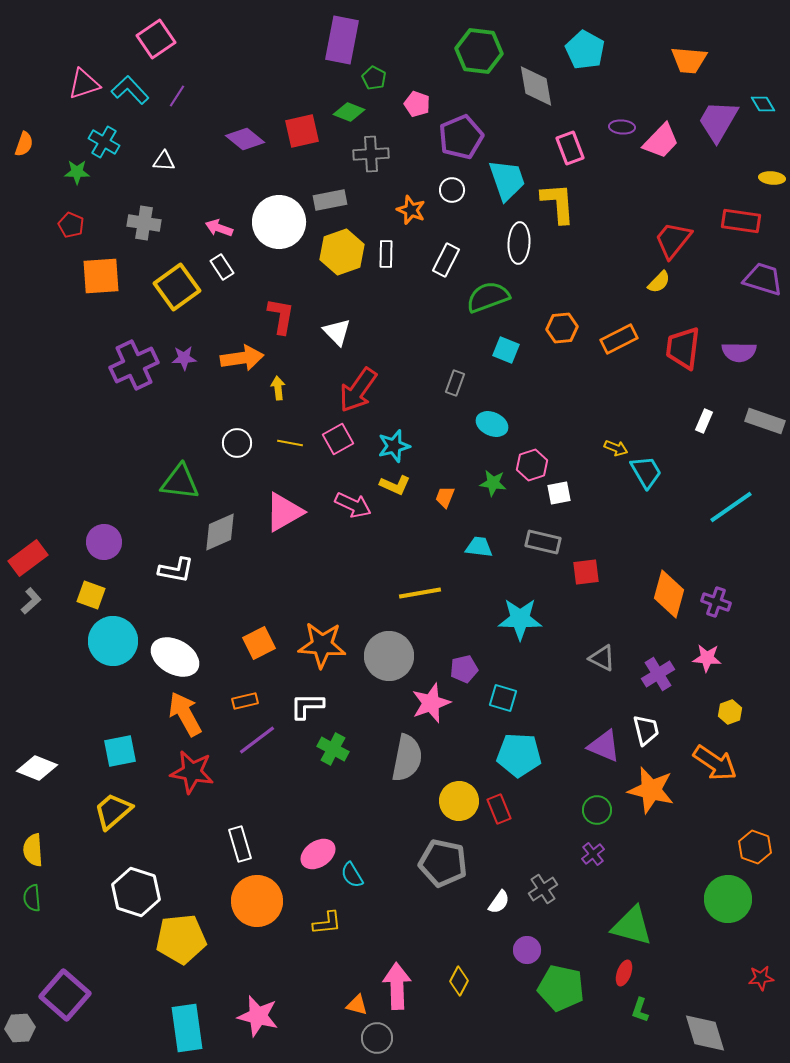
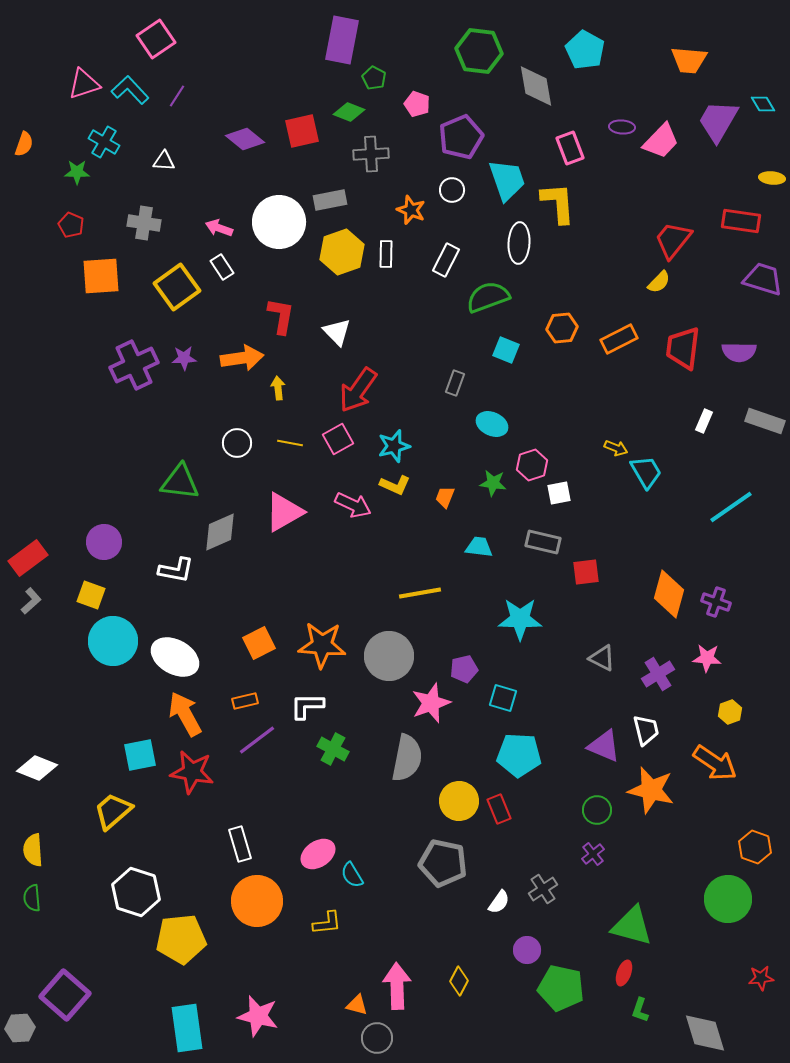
cyan square at (120, 751): moved 20 px right, 4 px down
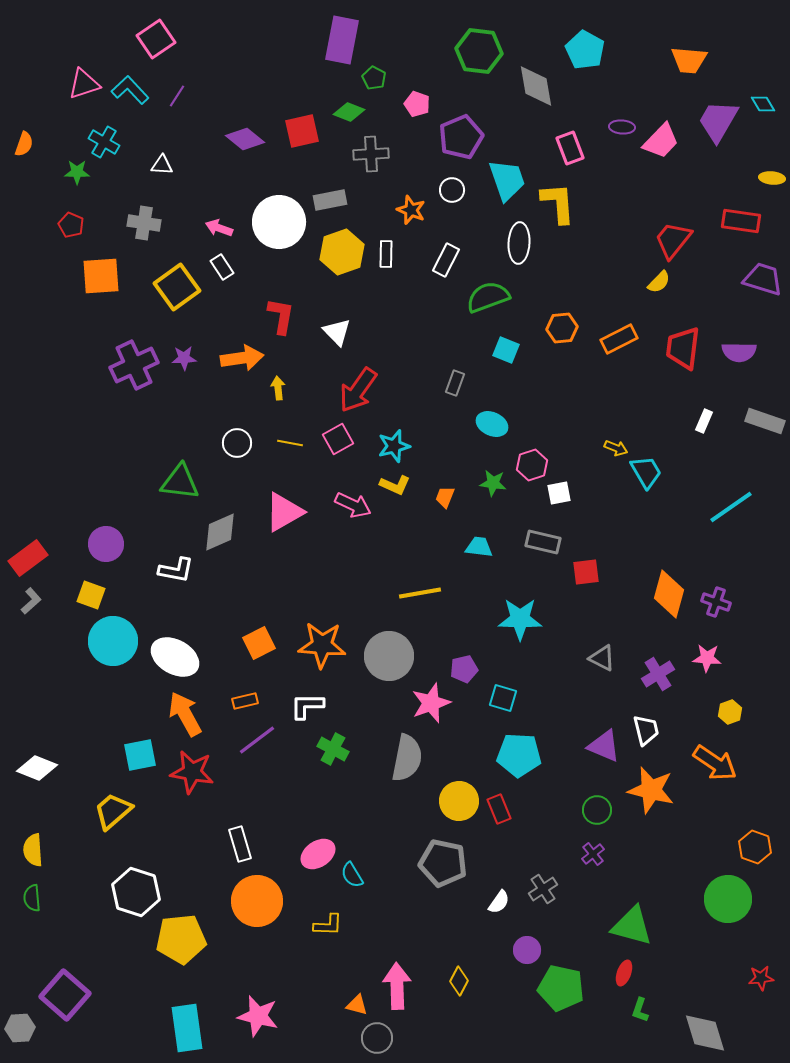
white triangle at (164, 161): moved 2 px left, 4 px down
purple circle at (104, 542): moved 2 px right, 2 px down
yellow L-shape at (327, 923): moved 1 px right, 2 px down; rotated 8 degrees clockwise
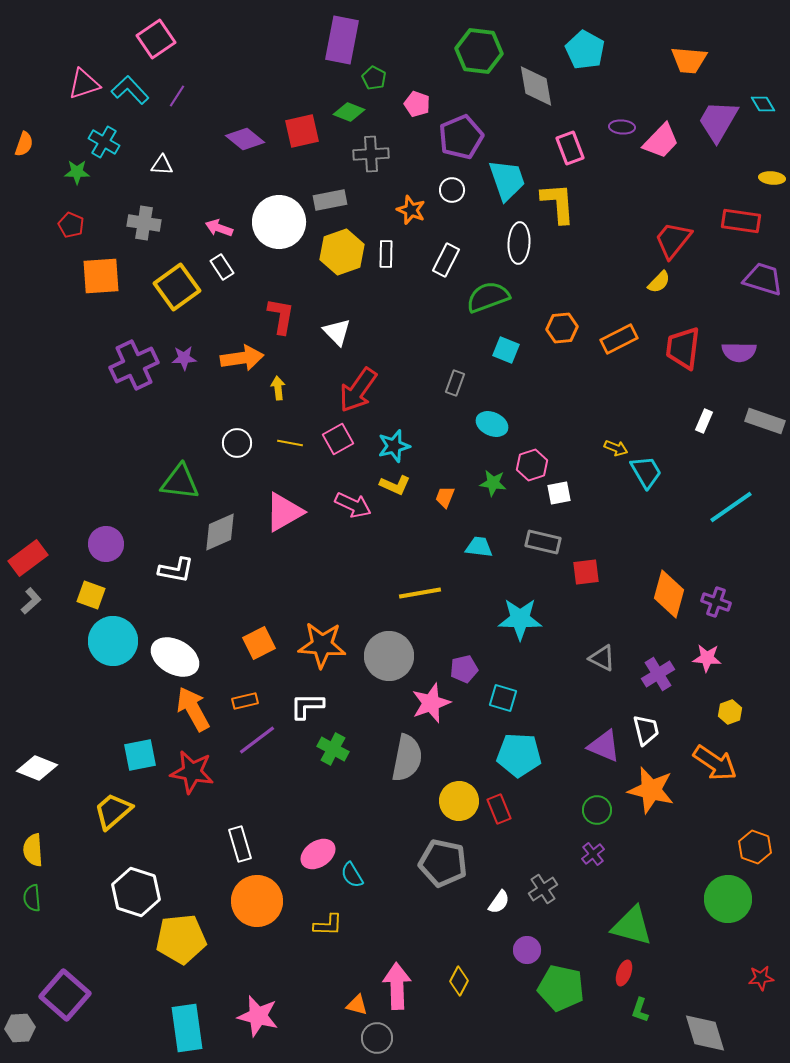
orange arrow at (185, 714): moved 8 px right, 5 px up
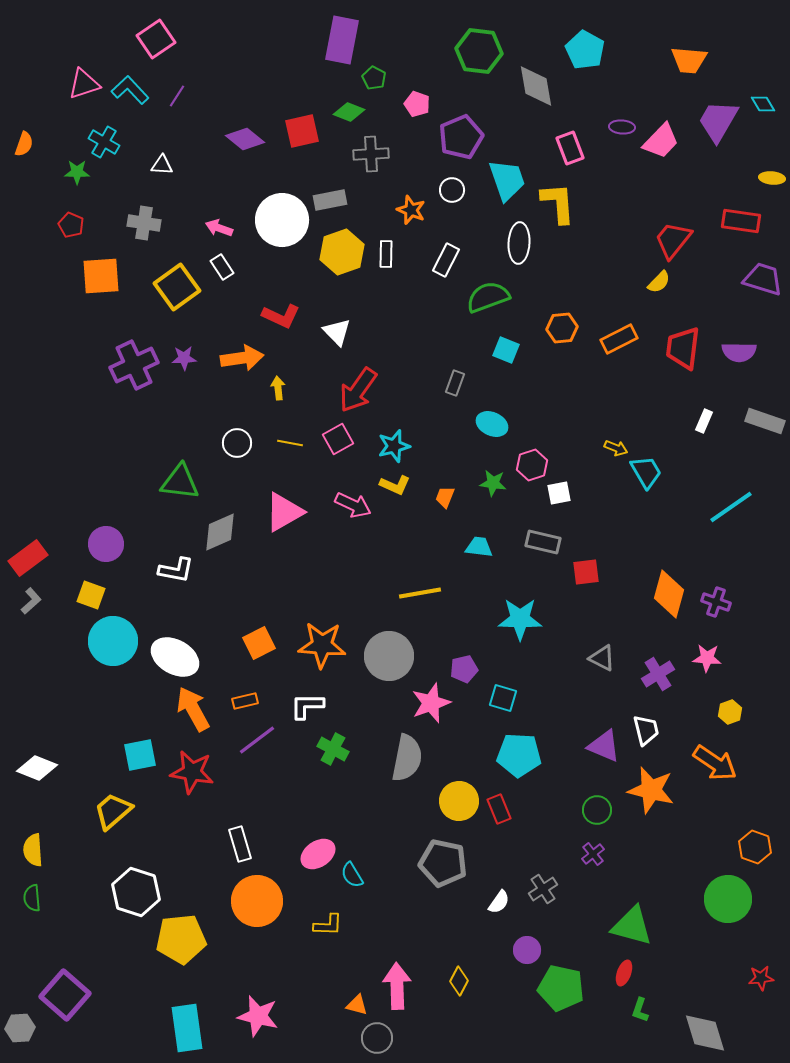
white circle at (279, 222): moved 3 px right, 2 px up
red L-shape at (281, 316): rotated 105 degrees clockwise
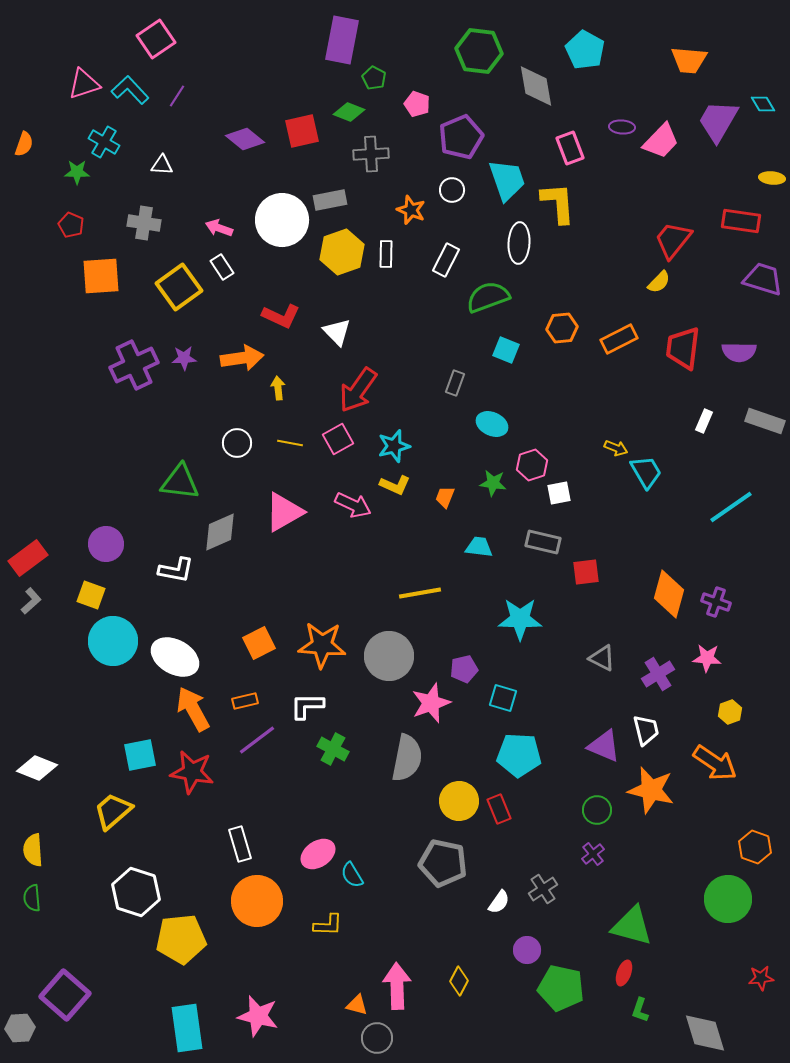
yellow square at (177, 287): moved 2 px right
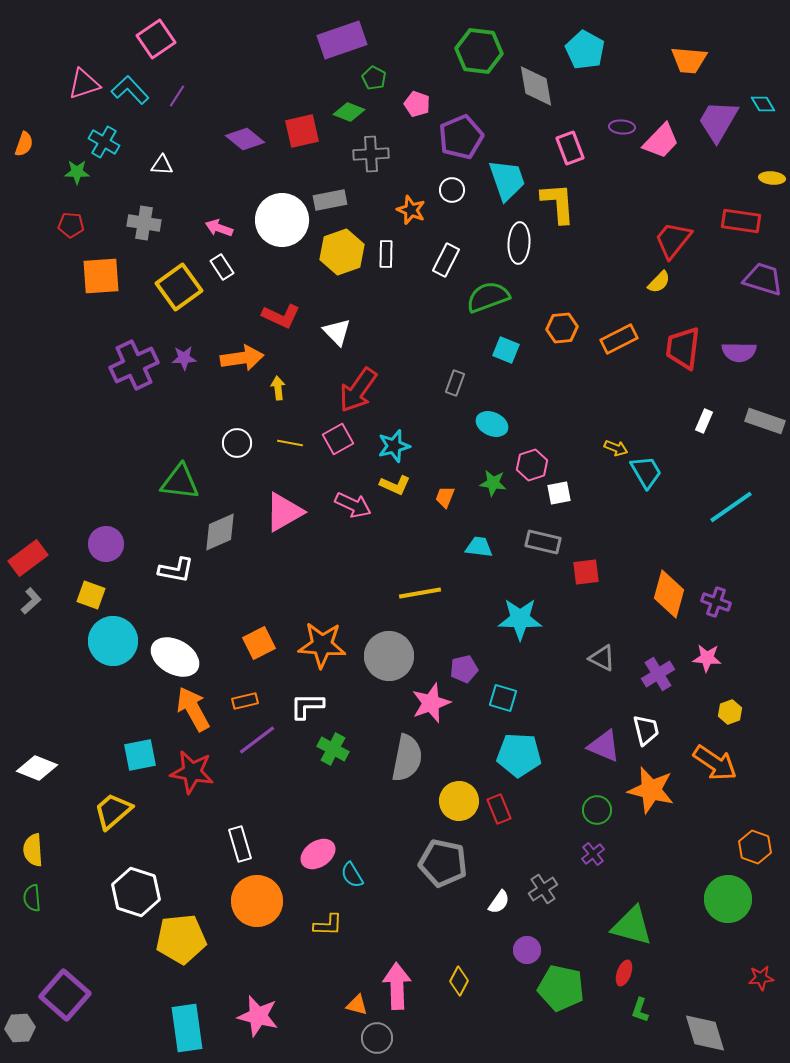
purple rectangle at (342, 40): rotated 60 degrees clockwise
red pentagon at (71, 225): rotated 20 degrees counterclockwise
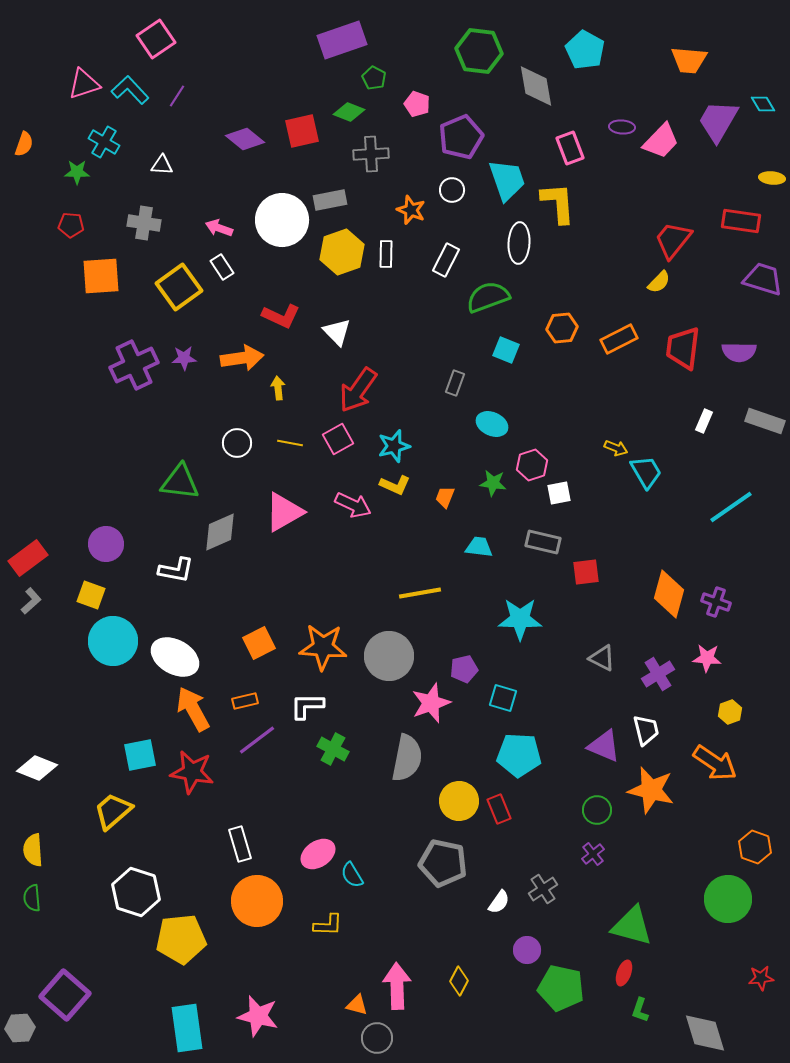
orange star at (322, 645): moved 1 px right, 2 px down
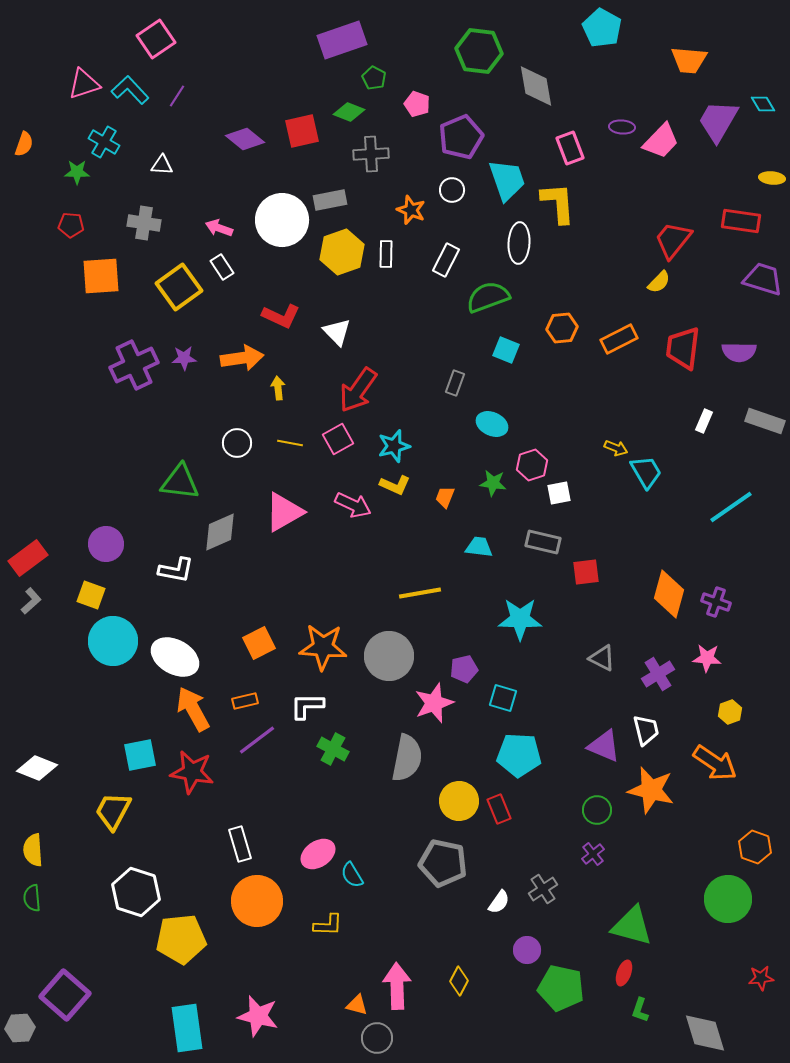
cyan pentagon at (585, 50): moved 17 px right, 22 px up
pink star at (431, 703): moved 3 px right
yellow trapezoid at (113, 811): rotated 21 degrees counterclockwise
